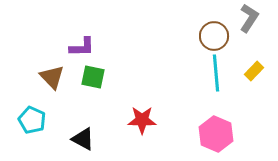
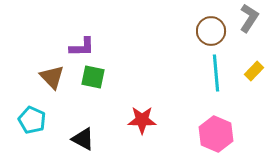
brown circle: moved 3 px left, 5 px up
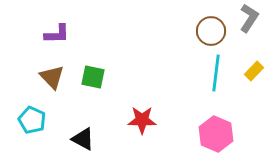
purple L-shape: moved 25 px left, 13 px up
cyan line: rotated 12 degrees clockwise
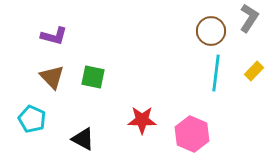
purple L-shape: moved 3 px left, 2 px down; rotated 16 degrees clockwise
cyan pentagon: moved 1 px up
pink hexagon: moved 24 px left
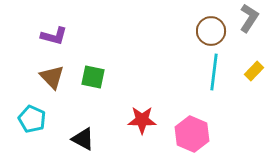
cyan line: moved 2 px left, 1 px up
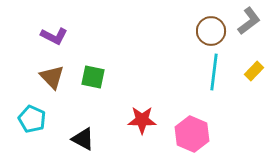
gray L-shape: moved 3 px down; rotated 20 degrees clockwise
purple L-shape: rotated 12 degrees clockwise
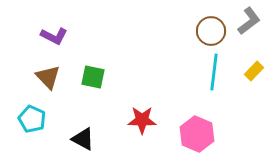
brown triangle: moved 4 px left
pink hexagon: moved 5 px right
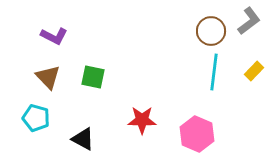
cyan pentagon: moved 4 px right, 1 px up; rotated 8 degrees counterclockwise
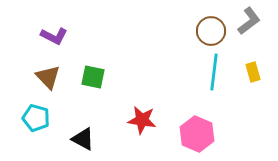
yellow rectangle: moved 1 px left, 1 px down; rotated 60 degrees counterclockwise
red star: rotated 8 degrees clockwise
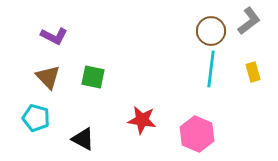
cyan line: moved 3 px left, 3 px up
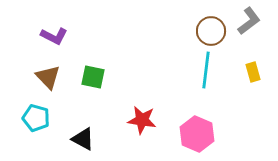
cyan line: moved 5 px left, 1 px down
